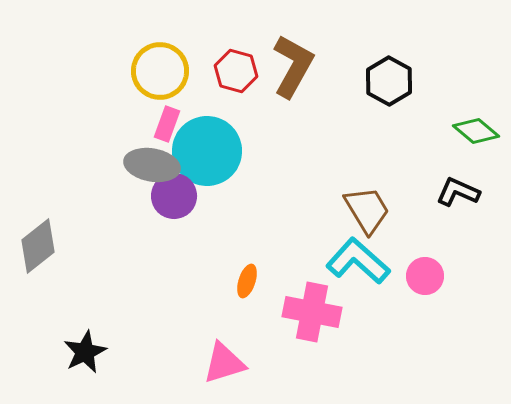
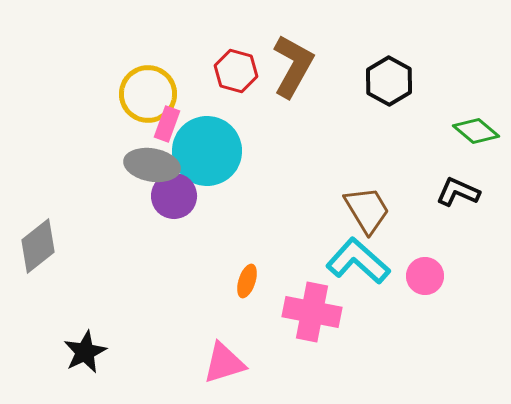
yellow circle: moved 12 px left, 23 px down
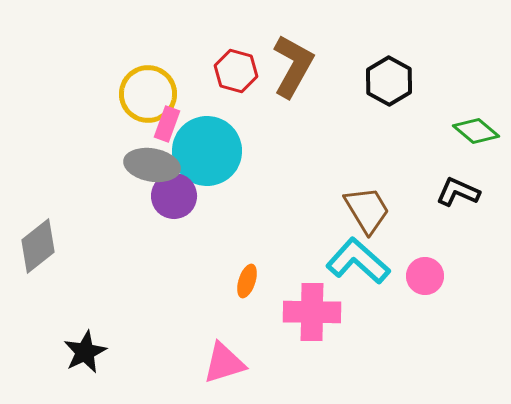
pink cross: rotated 10 degrees counterclockwise
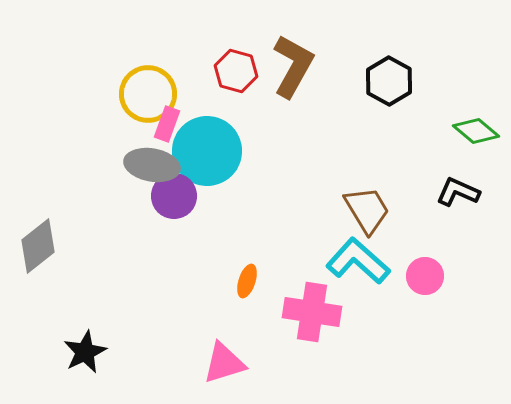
pink cross: rotated 8 degrees clockwise
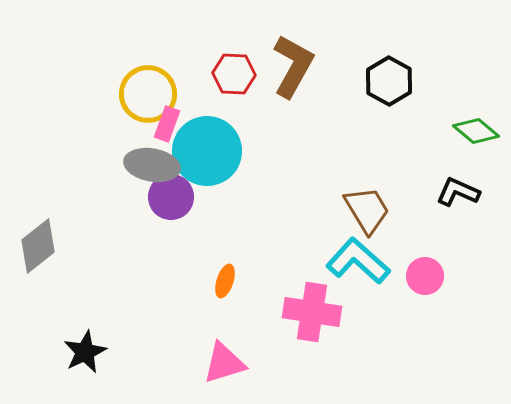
red hexagon: moved 2 px left, 3 px down; rotated 12 degrees counterclockwise
purple circle: moved 3 px left, 1 px down
orange ellipse: moved 22 px left
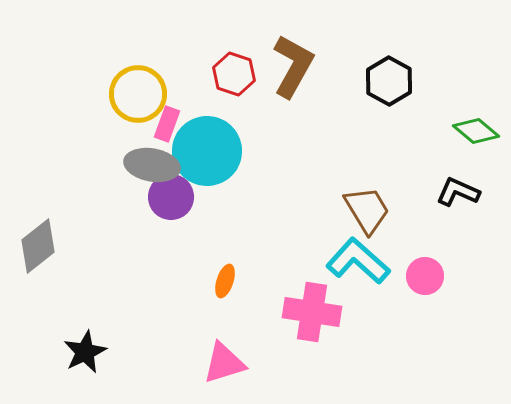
red hexagon: rotated 15 degrees clockwise
yellow circle: moved 10 px left
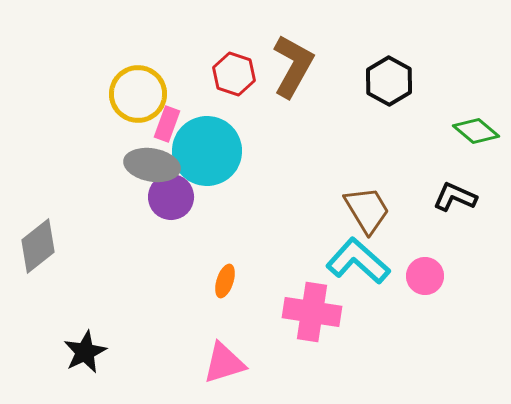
black L-shape: moved 3 px left, 5 px down
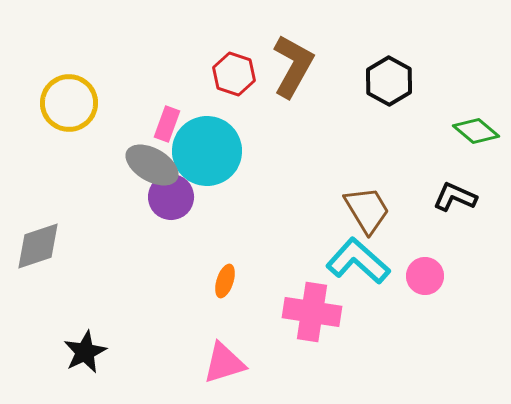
yellow circle: moved 69 px left, 9 px down
gray ellipse: rotated 20 degrees clockwise
gray diamond: rotated 20 degrees clockwise
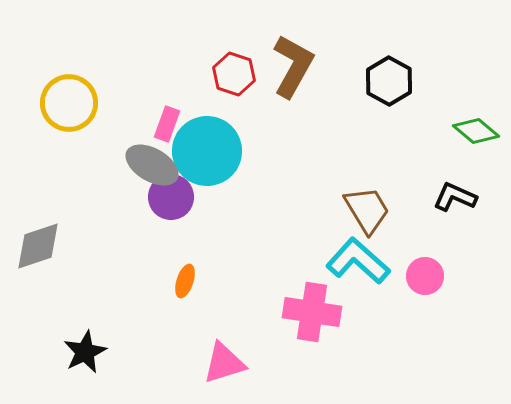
orange ellipse: moved 40 px left
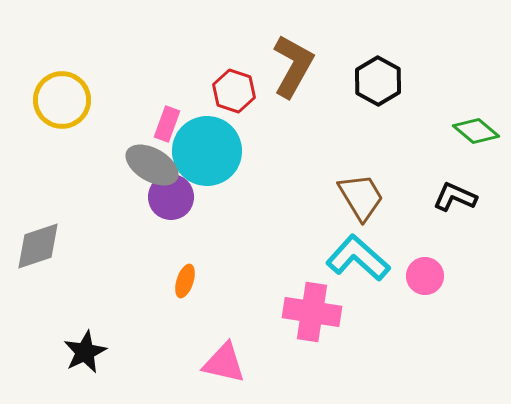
red hexagon: moved 17 px down
black hexagon: moved 11 px left
yellow circle: moved 7 px left, 3 px up
brown trapezoid: moved 6 px left, 13 px up
cyan L-shape: moved 3 px up
pink triangle: rotated 30 degrees clockwise
